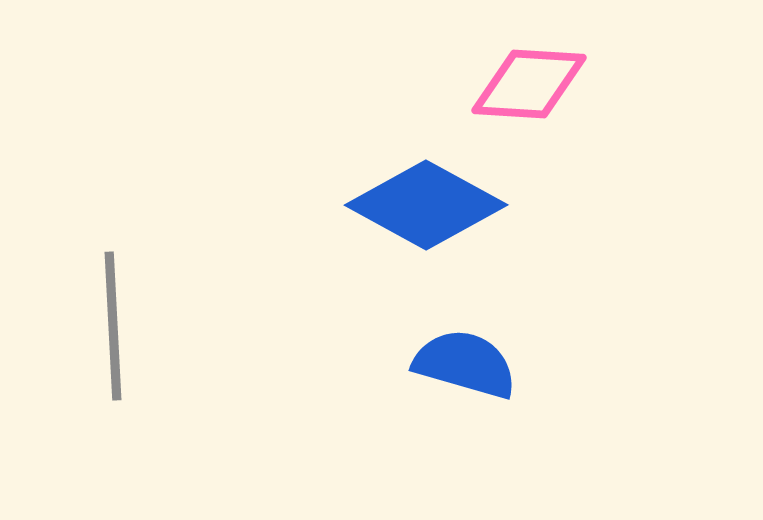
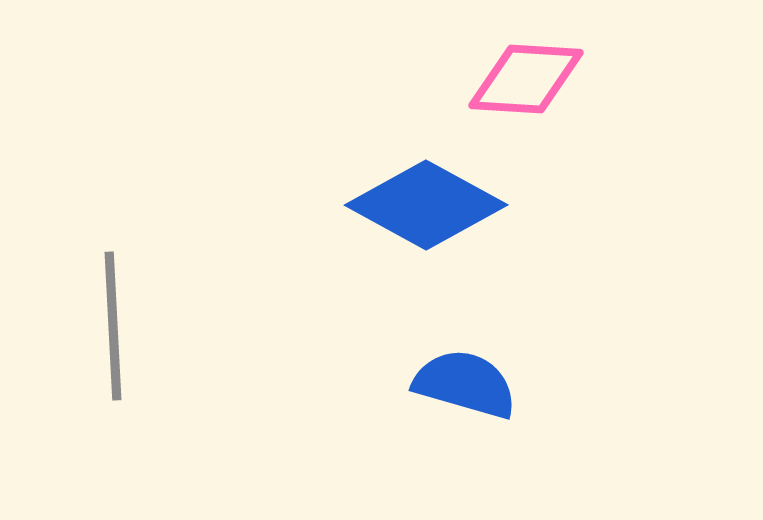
pink diamond: moved 3 px left, 5 px up
blue semicircle: moved 20 px down
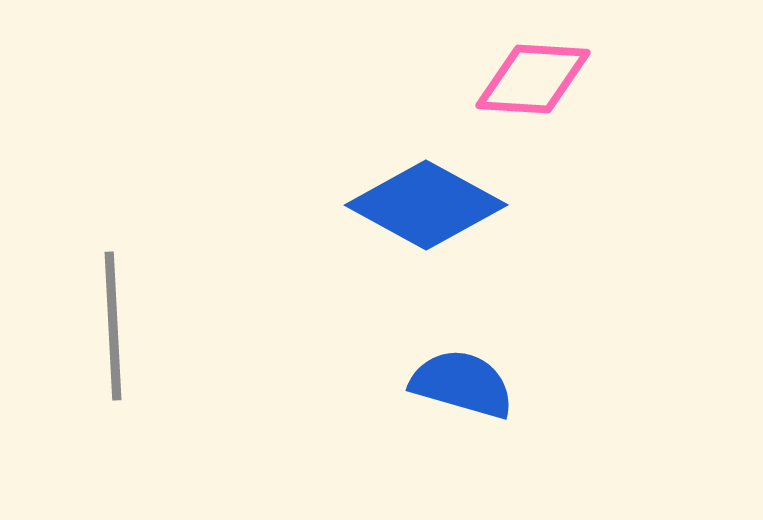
pink diamond: moved 7 px right
blue semicircle: moved 3 px left
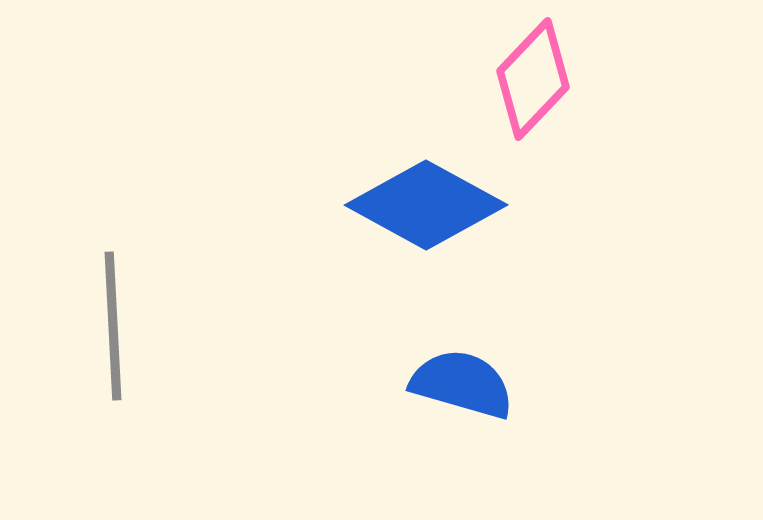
pink diamond: rotated 50 degrees counterclockwise
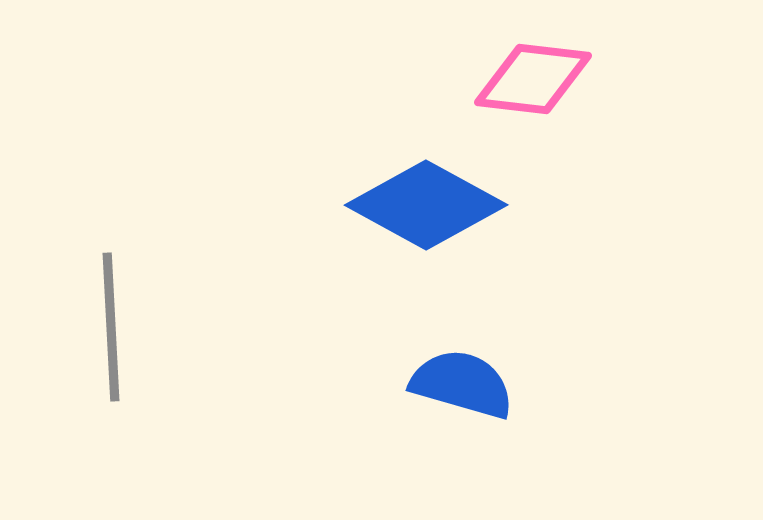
pink diamond: rotated 53 degrees clockwise
gray line: moved 2 px left, 1 px down
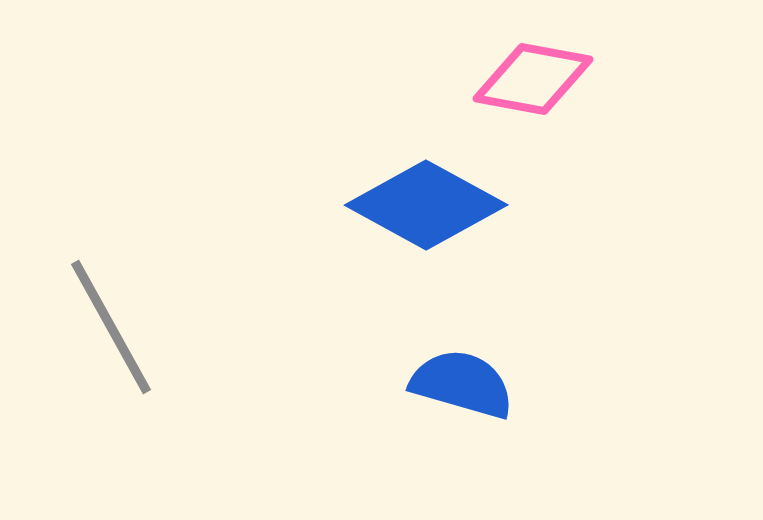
pink diamond: rotated 4 degrees clockwise
gray line: rotated 26 degrees counterclockwise
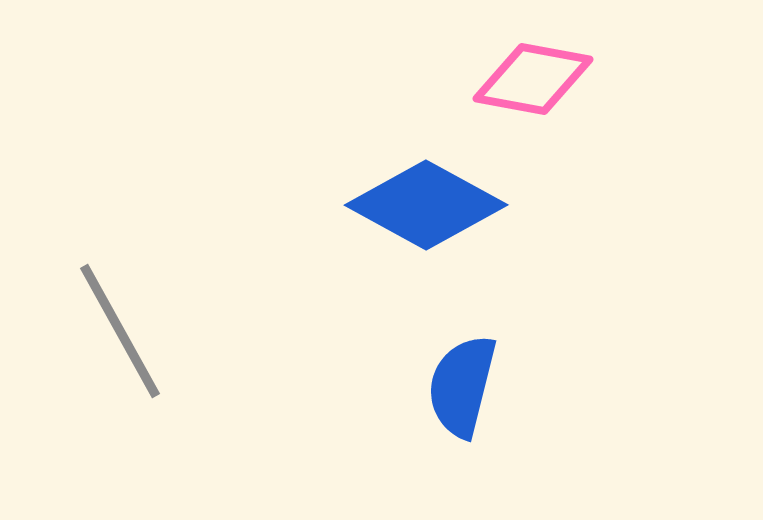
gray line: moved 9 px right, 4 px down
blue semicircle: moved 2 px down; rotated 92 degrees counterclockwise
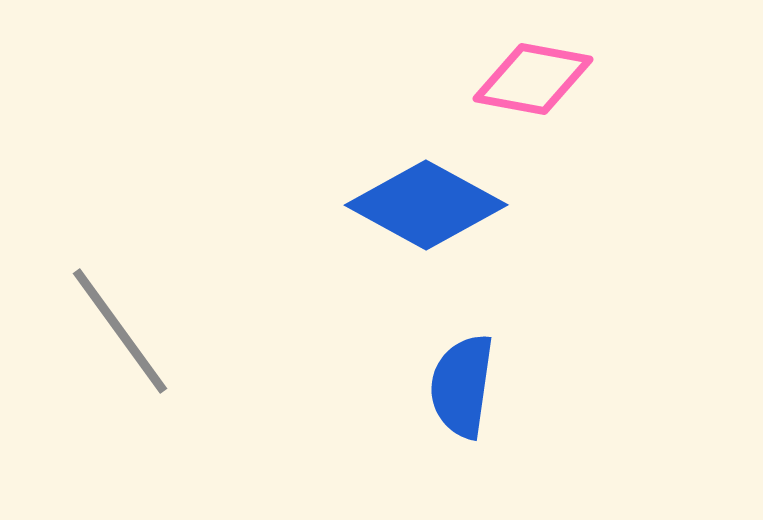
gray line: rotated 7 degrees counterclockwise
blue semicircle: rotated 6 degrees counterclockwise
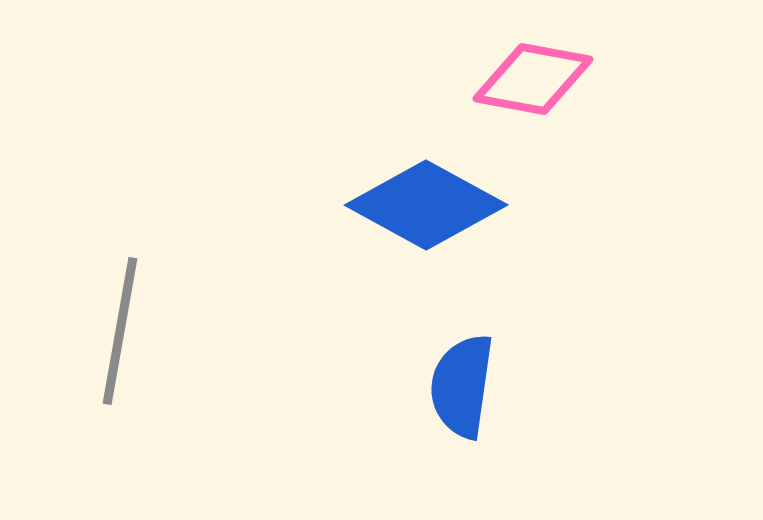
gray line: rotated 46 degrees clockwise
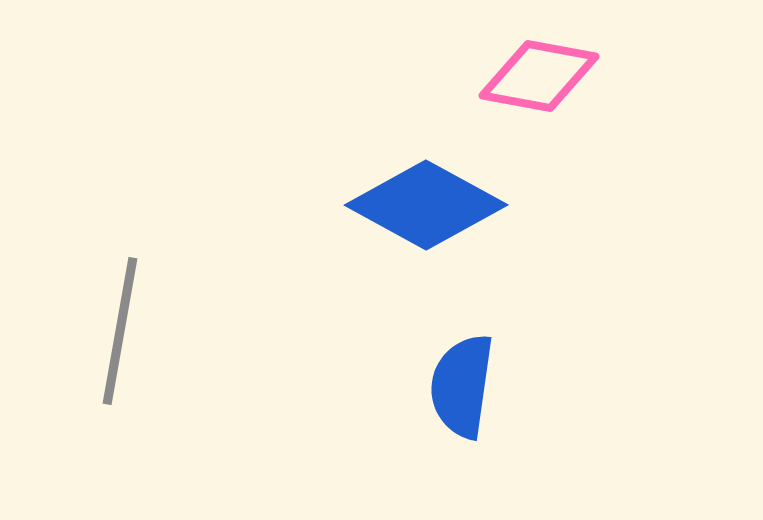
pink diamond: moved 6 px right, 3 px up
